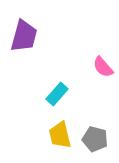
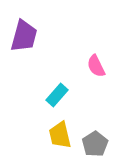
pink semicircle: moved 7 px left, 1 px up; rotated 15 degrees clockwise
cyan rectangle: moved 1 px down
gray pentagon: moved 5 px down; rotated 25 degrees clockwise
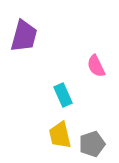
cyan rectangle: moved 6 px right; rotated 65 degrees counterclockwise
gray pentagon: moved 3 px left; rotated 15 degrees clockwise
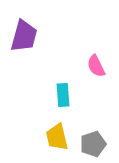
cyan rectangle: rotated 20 degrees clockwise
yellow trapezoid: moved 3 px left, 2 px down
gray pentagon: moved 1 px right
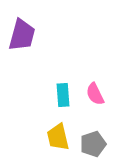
purple trapezoid: moved 2 px left, 1 px up
pink semicircle: moved 1 px left, 28 px down
yellow trapezoid: moved 1 px right
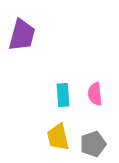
pink semicircle: rotated 20 degrees clockwise
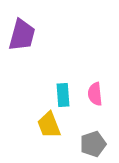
yellow trapezoid: moved 9 px left, 12 px up; rotated 8 degrees counterclockwise
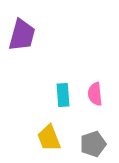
yellow trapezoid: moved 13 px down
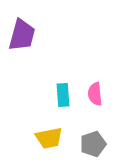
yellow trapezoid: rotated 80 degrees counterclockwise
